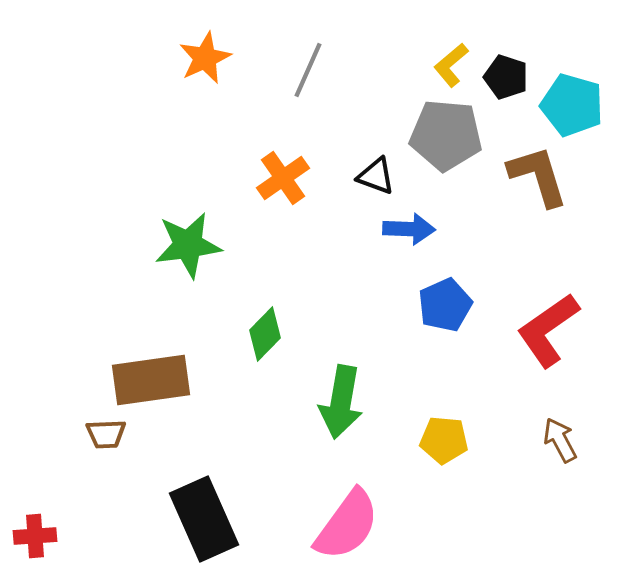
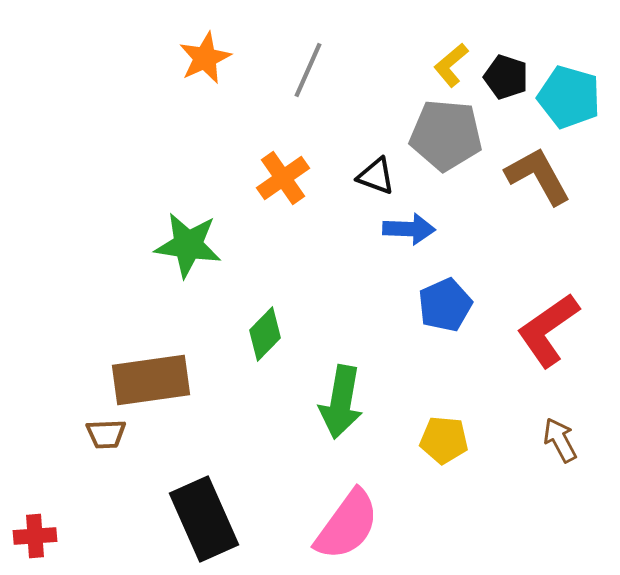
cyan pentagon: moved 3 px left, 8 px up
brown L-shape: rotated 12 degrees counterclockwise
green star: rotated 16 degrees clockwise
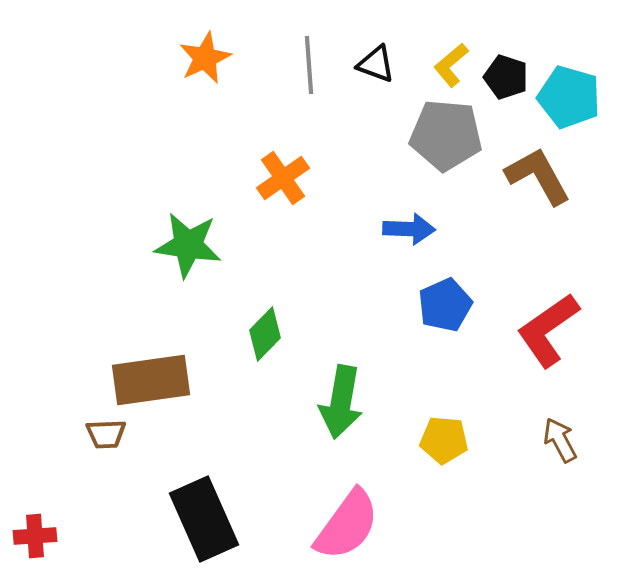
gray line: moved 1 px right, 5 px up; rotated 28 degrees counterclockwise
black triangle: moved 112 px up
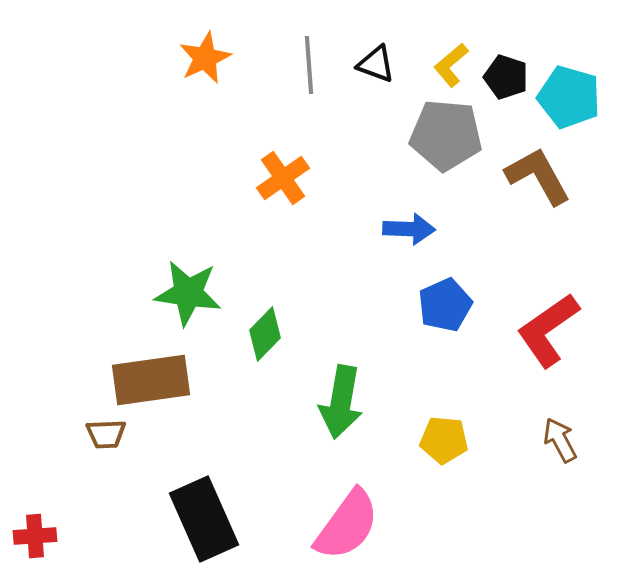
green star: moved 48 px down
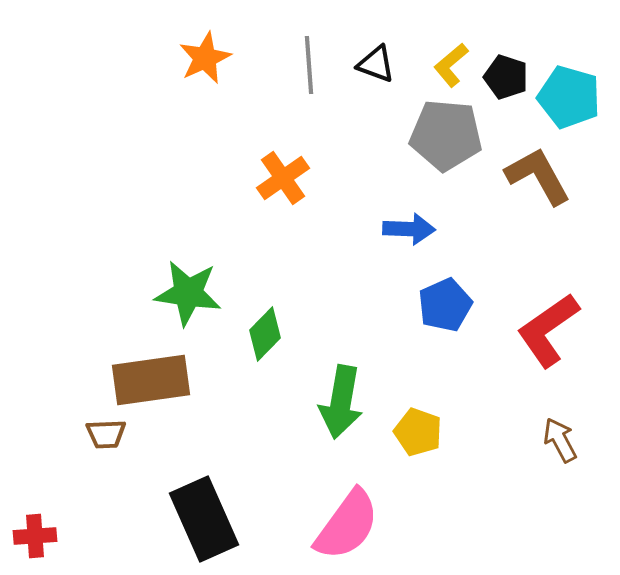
yellow pentagon: moved 26 px left, 8 px up; rotated 15 degrees clockwise
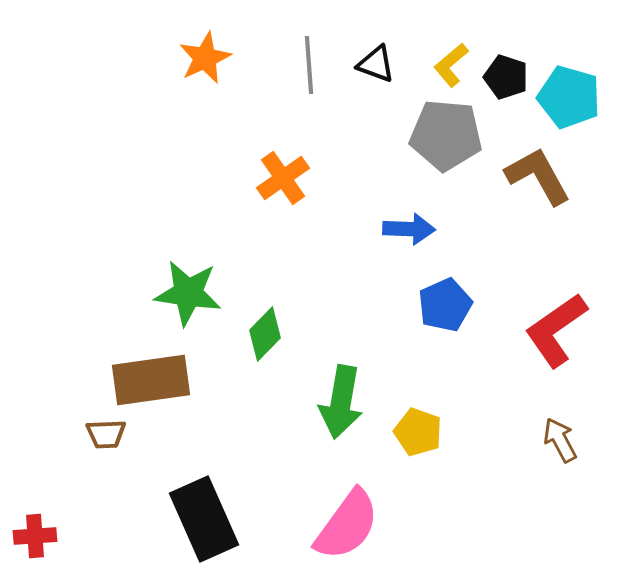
red L-shape: moved 8 px right
